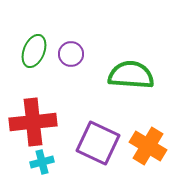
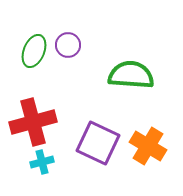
purple circle: moved 3 px left, 9 px up
red cross: rotated 9 degrees counterclockwise
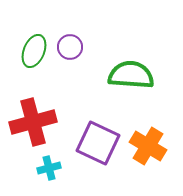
purple circle: moved 2 px right, 2 px down
cyan cross: moved 7 px right, 6 px down
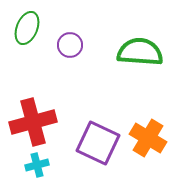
purple circle: moved 2 px up
green ellipse: moved 7 px left, 23 px up
green semicircle: moved 9 px right, 23 px up
orange cross: moved 8 px up
cyan cross: moved 12 px left, 3 px up
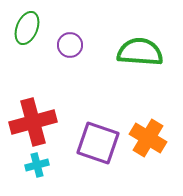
purple square: rotated 6 degrees counterclockwise
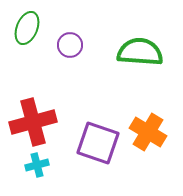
orange cross: moved 6 px up
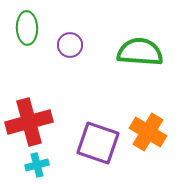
green ellipse: rotated 24 degrees counterclockwise
red cross: moved 4 px left
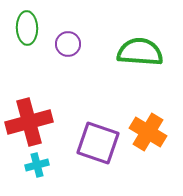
purple circle: moved 2 px left, 1 px up
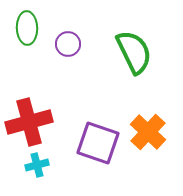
green semicircle: moved 6 px left; rotated 60 degrees clockwise
orange cross: rotated 12 degrees clockwise
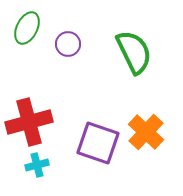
green ellipse: rotated 28 degrees clockwise
orange cross: moved 2 px left
